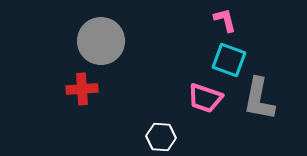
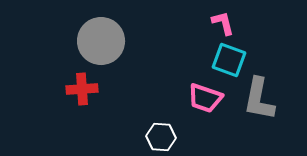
pink L-shape: moved 2 px left, 3 px down
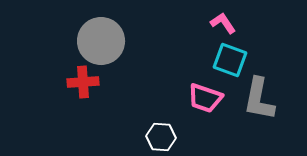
pink L-shape: rotated 20 degrees counterclockwise
cyan square: moved 1 px right
red cross: moved 1 px right, 7 px up
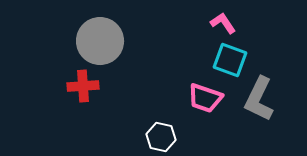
gray circle: moved 1 px left
red cross: moved 4 px down
gray L-shape: rotated 15 degrees clockwise
white hexagon: rotated 8 degrees clockwise
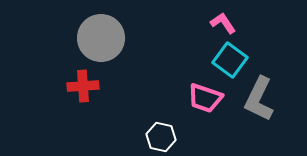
gray circle: moved 1 px right, 3 px up
cyan square: rotated 16 degrees clockwise
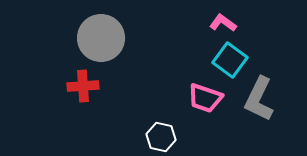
pink L-shape: rotated 20 degrees counterclockwise
